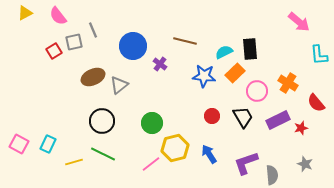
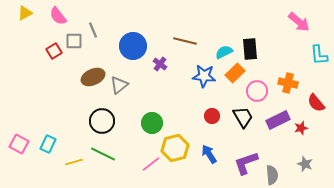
gray square: moved 1 px up; rotated 12 degrees clockwise
orange cross: rotated 18 degrees counterclockwise
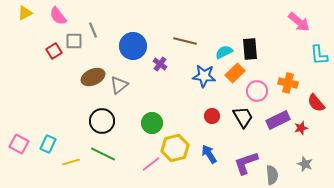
yellow line: moved 3 px left
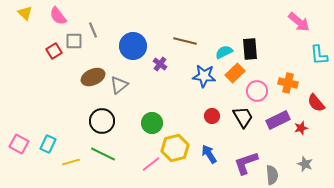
yellow triangle: rotated 49 degrees counterclockwise
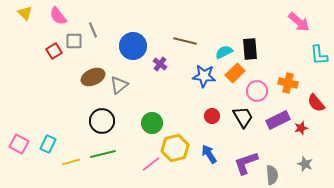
green line: rotated 40 degrees counterclockwise
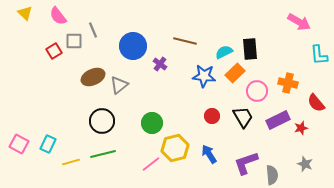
pink arrow: rotated 10 degrees counterclockwise
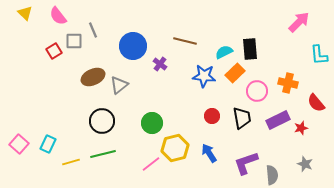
pink arrow: rotated 75 degrees counterclockwise
black trapezoid: moved 1 px left, 1 px down; rotated 20 degrees clockwise
pink square: rotated 12 degrees clockwise
blue arrow: moved 1 px up
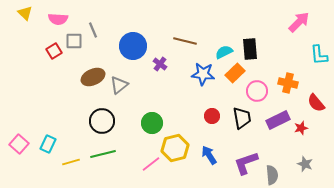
pink semicircle: moved 3 px down; rotated 48 degrees counterclockwise
blue star: moved 1 px left, 2 px up
blue arrow: moved 2 px down
